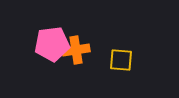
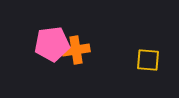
yellow square: moved 27 px right
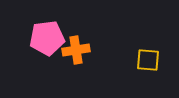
pink pentagon: moved 5 px left, 6 px up
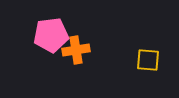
pink pentagon: moved 4 px right, 3 px up
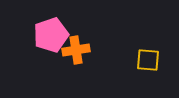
pink pentagon: rotated 12 degrees counterclockwise
